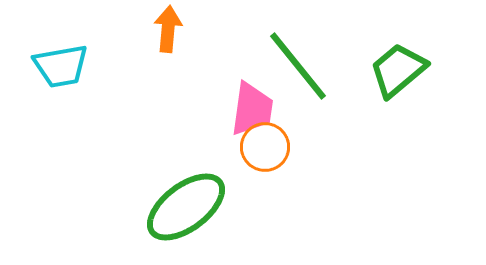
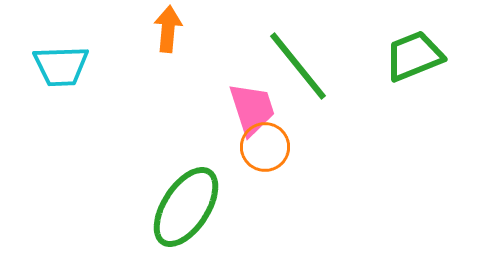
cyan trapezoid: rotated 8 degrees clockwise
green trapezoid: moved 16 px right, 14 px up; rotated 18 degrees clockwise
pink trapezoid: rotated 26 degrees counterclockwise
green ellipse: rotated 20 degrees counterclockwise
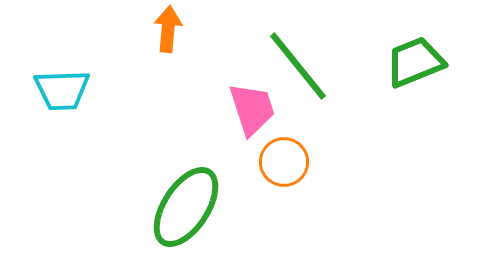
green trapezoid: moved 1 px right, 6 px down
cyan trapezoid: moved 1 px right, 24 px down
orange circle: moved 19 px right, 15 px down
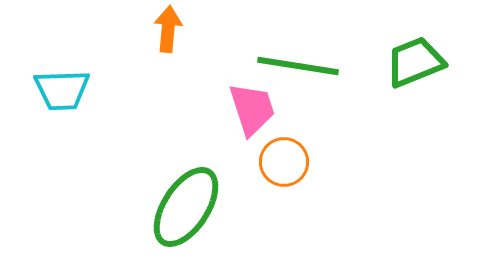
green line: rotated 42 degrees counterclockwise
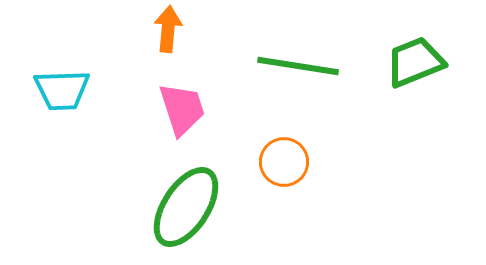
pink trapezoid: moved 70 px left
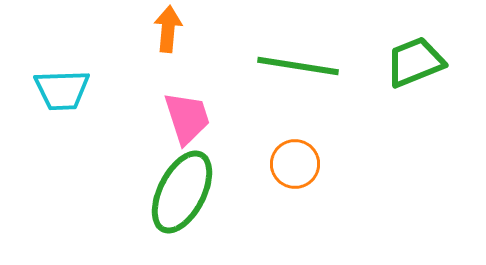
pink trapezoid: moved 5 px right, 9 px down
orange circle: moved 11 px right, 2 px down
green ellipse: moved 4 px left, 15 px up; rotated 6 degrees counterclockwise
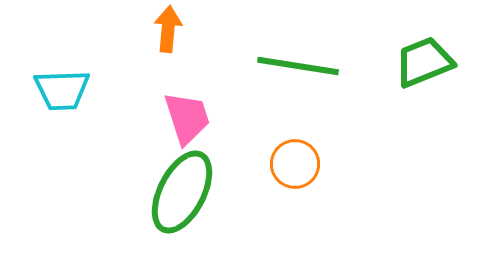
green trapezoid: moved 9 px right
